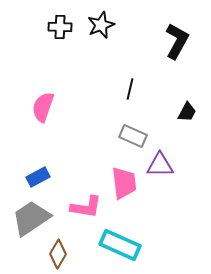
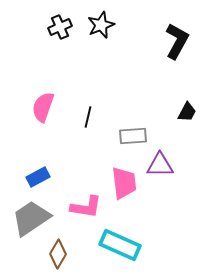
black cross: rotated 25 degrees counterclockwise
black line: moved 42 px left, 28 px down
gray rectangle: rotated 28 degrees counterclockwise
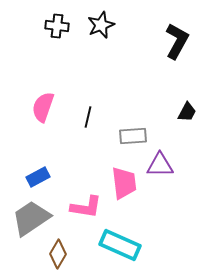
black cross: moved 3 px left, 1 px up; rotated 30 degrees clockwise
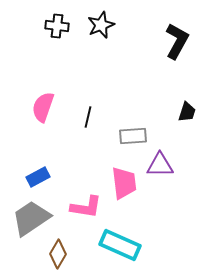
black trapezoid: rotated 10 degrees counterclockwise
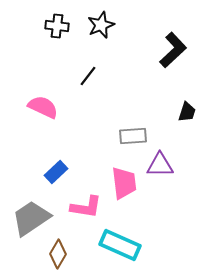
black L-shape: moved 4 px left, 9 px down; rotated 18 degrees clockwise
pink semicircle: rotated 96 degrees clockwise
black line: moved 41 px up; rotated 25 degrees clockwise
blue rectangle: moved 18 px right, 5 px up; rotated 15 degrees counterclockwise
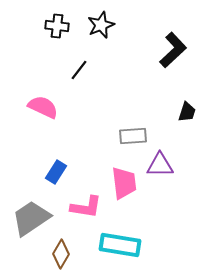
black line: moved 9 px left, 6 px up
blue rectangle: rotated 15 degrees counterclockwise
cyan rectangle: rotated 15 degrees counterclockwise
brown diamond: moved 3 px right
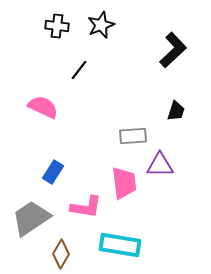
black trapezoid: moved 11 px left, 1 px up
blue rectangle: moved 3 px left
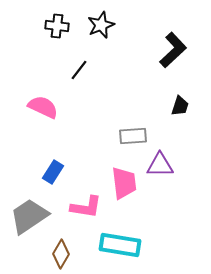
black trapezoid: moved 4 px right, 5 px up
gray trapezoid: moved 2 px left, 2 px up
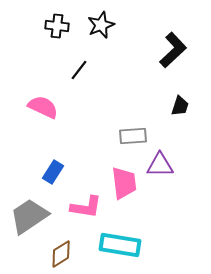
brown diamond: rotated 28 degrees clockwise
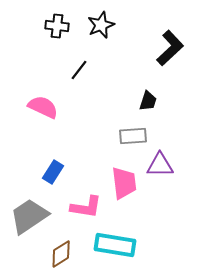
black L-shape: moved 3 px left, 2 px up
black trapezoid: moved 32 px left, 5 px up
cyan rectangle: moved 5 px left
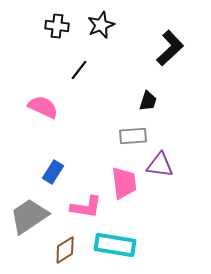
purple triangle: rotated 8 degrees clockwise
brown diamond: moved 4 px right, 4 px up
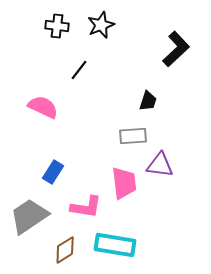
black L-shape: moved 6 px right, 1 px down
